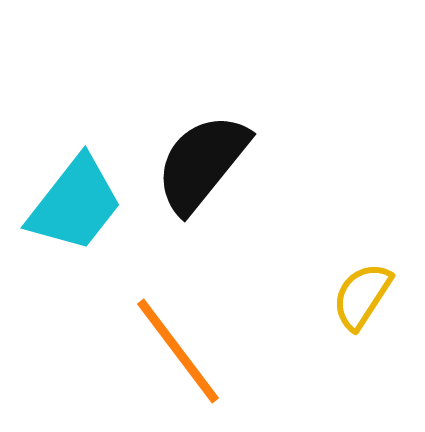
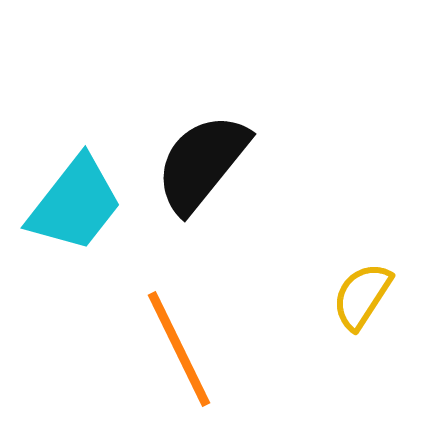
orange line: moved 1 px right, 2 px up; rotated 11 degrees clockwise
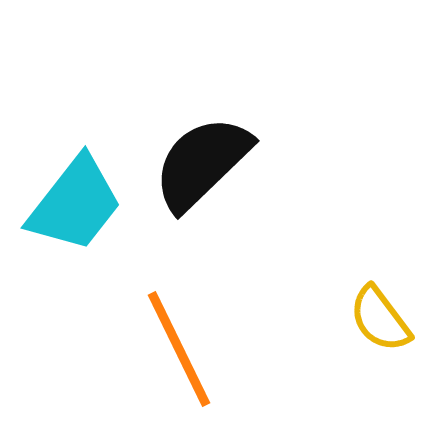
black semicircle: rotated 7 degrees clockwise
yellow semicircle: moved 18 px right, 23 px down; rotated 70 degrees counterclockwise
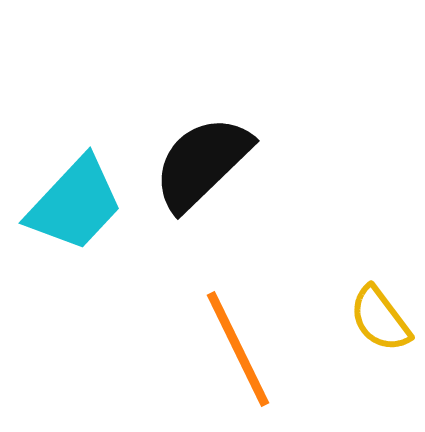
cyan trapezoid: rotated 5 degrees clockwise
orange line: moved 59 px right
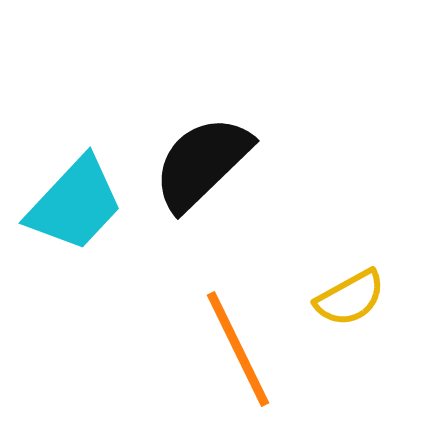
yellow semicircle: moved 30 px left, 21 px up; rotated 82 degrees counterclockwise
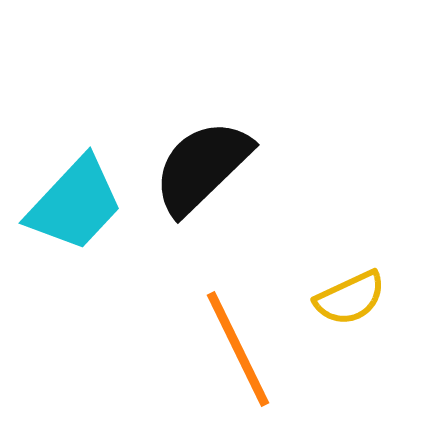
black semicircle: moved 4 px down
yellow semicircle: rotated 4 degrees clockwise
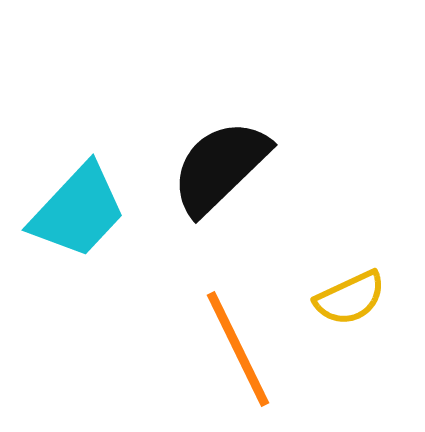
black semicircle: moved 18 px right
cyan trapezoid: moved 3 px right, 7 px down
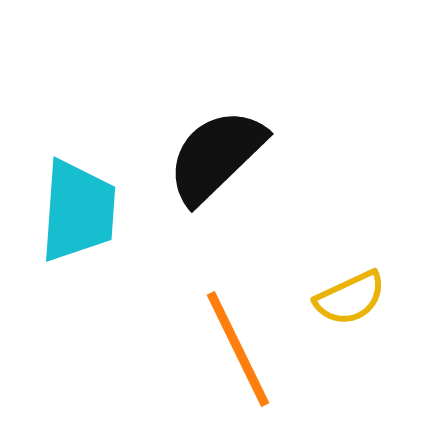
black semicircle: moved 4 px left, 11 px up
cyan trapezoid: rotated 39 degrees counterclockwise
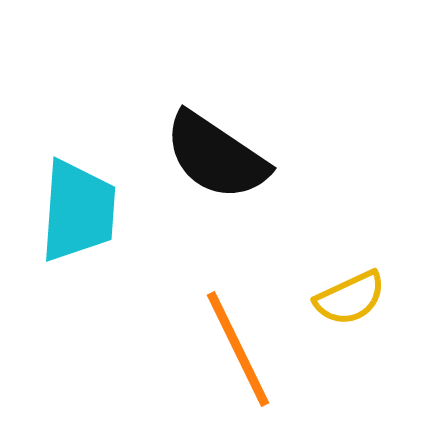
black semicircle: rotated 102 degrees counterclockwise
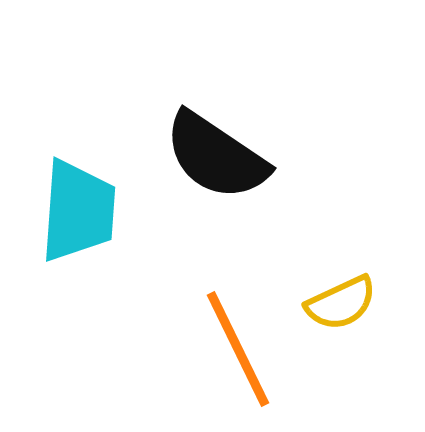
yellow semicircle: moved 9 px left, 5 px down
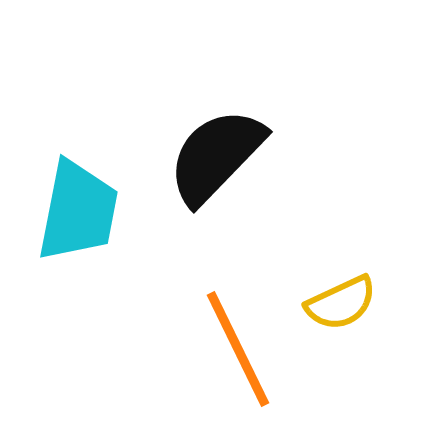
black semicircle: rotated 100 degrees clockwise
cyan trapezoid: rotated 7 degrees clockwise
